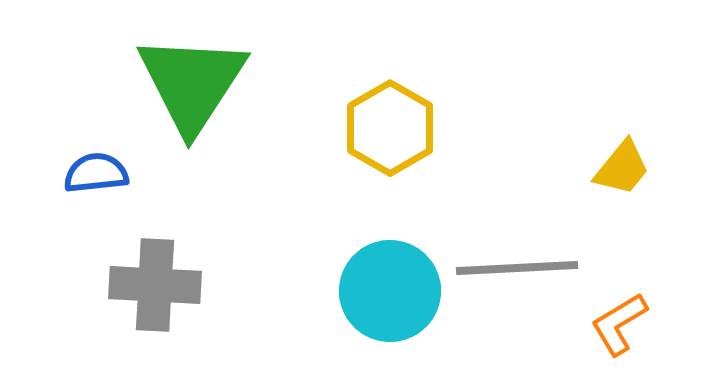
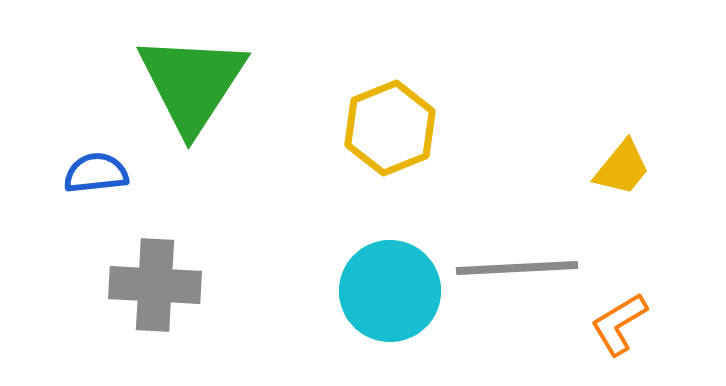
yellow hexagon: rotated 8 degrees clockwise
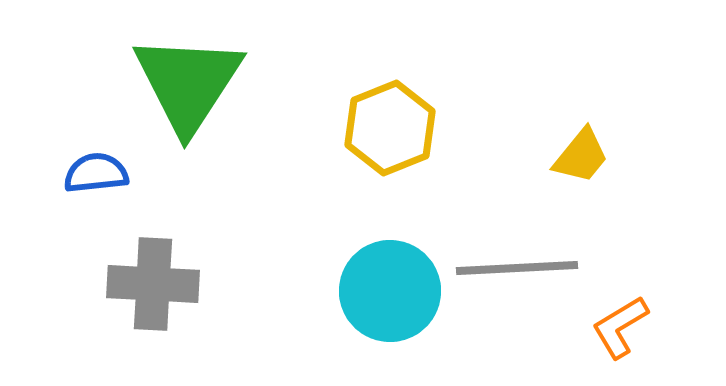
green triangle: moved 4 px left
yellow trapezoid: moved 41 px left, 12 px up
gray cross: moved 2 px left, 1 px up
orange L-shape: moved 1 px right, 3 px down
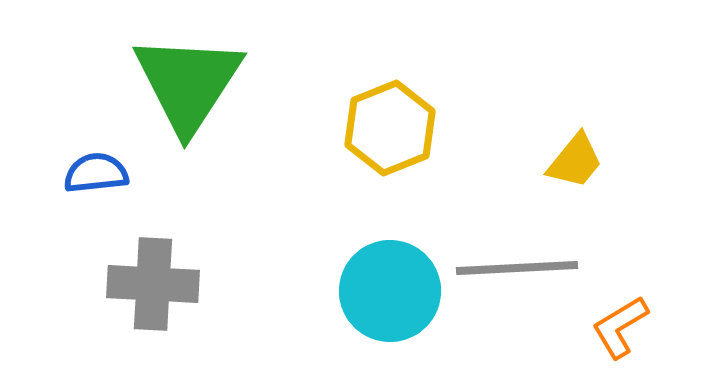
yellow trapezoid: moved 6 px left, 5 px down
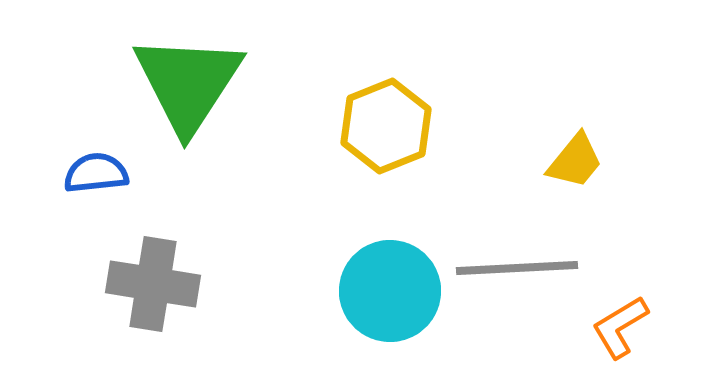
yellow hexagon: moved 4 px left, 2 px up
gray cross: rotated 6 degrees clockwise
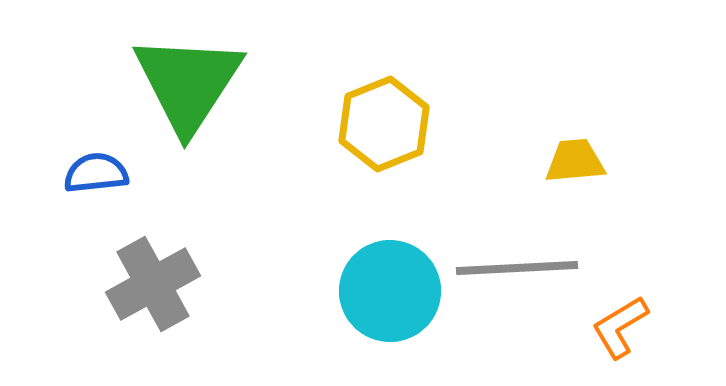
yellow hexagon: moved 2 px left, 2 px up
yellow trapezoid: rotated 134 degrees counterclockwise
gray cross: rotated 38 degrees counterclockwise
